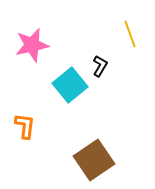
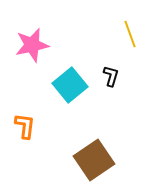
black L-shape: moved 11 px right, 10 px down; rotated 15 degrees counterclockwise
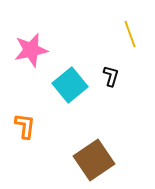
pink star: moved 1 px left, 5 px down
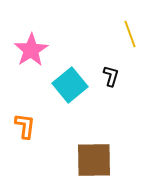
pink star: rotated 20 degrees counterclockwise
brown square: rotated 33 degrees clockwise
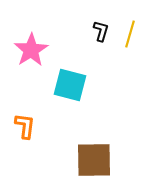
yellow line: rotated 36 degrees clockwise
black L-shape: moved 10 px left, 45 px up
cyan square: rotated 36 degrees counterclockwise
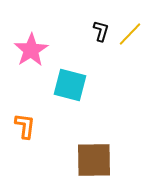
yellow line: rotated 28 degrees clockwise
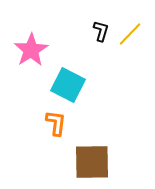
cyan square: moved 2 px left; rotated 12 degrees clockwise
orange L-shape: moved 31 px right, 3 px up
brown square: moved 2 px left, 2 px down
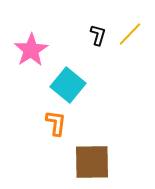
black L-shape: moved 3 px left, 4 px down
cyan square: rotated 12 degrees clockwise
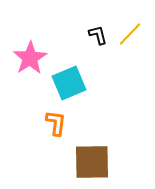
black L-shape: rotated 30 degrees counterclockwise
pink star: moved 1 px left, 8 px down
cyan square: moved 1 px right, 2 px up; rotated 28 degrees clockwise
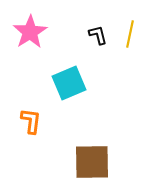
yellow line: rotated 32 degrees counterclockwise
pink star: moved 26 px up
orange L-shape: moved 25 px left, 2 px up
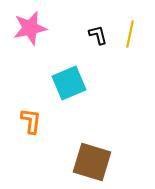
pink star: moved 4 px up; rotated 20 degrees clockwise
brown square: rotated 18 degrees clockwise
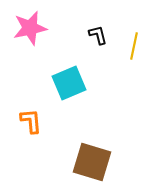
yellow line: moved 4 px right, 12 px down
orange L-shape: rotated 12 degrees counterclockwise
